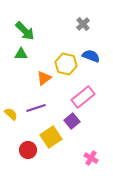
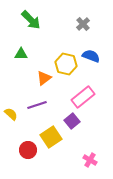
green arrow: moved 6 px right, 11 px up
purple line: moved 1 px right, 3 px up
pink cross: moved 1 px left, 2 px down
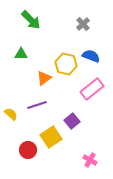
pink rectangle: moved 9 px right, 8 px up
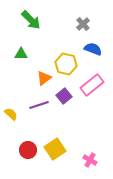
blue semicircle: moved 2 px right, 7 px up
pink rectangle: moved 4 px up
purple line: moved 2 px right
purple square: moved 8 px left, 25 px up
yellow square: moved 4 px right, 12 px down
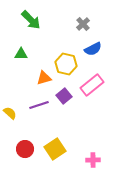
blue semicircle: rotated 132 degrees clockwise
orange triangle: rotated 21 degrees clockwise
yellow semicircle: moved 1 px left, 1 px up
red circle: moved 3 px left, 1 px up
pink cross: moved 3 px right; rotated 32 degrees counterclockwise
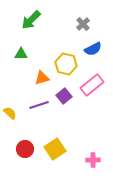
green arrow: rotated 90 degrees clockwise
orange triangle: moved 2 px left
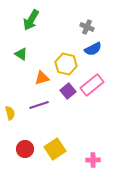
green arrow: rotated 15 degrees counterclockwise
gray cross: moved 4 px right, 3 px down; rotated 24 degrees counterclockwise
green triangle: rotated 32 degrees clockwise
purple square: moved 4 px right, 5 px up
yellow semicircle: rotated 32 degrees clockwise
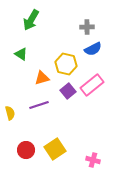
gray cross: rotated 24 degrees counterclockwise
red circle: moved 1 px right, 1 px down
pink cross: rotated 16 degrees clockwise
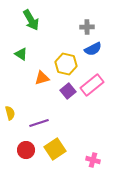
green arrow: rotated 60 degrees counterclockwise
purple line: moved 18 px down
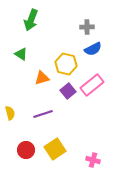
green arrow: rotated 50 degrees clockwise
purple line: moved 4 px right, 9 px up
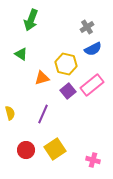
gray cross: rotated 32 degrees counterclockwise
purple line: rotated 48 degrees counterclockwise
